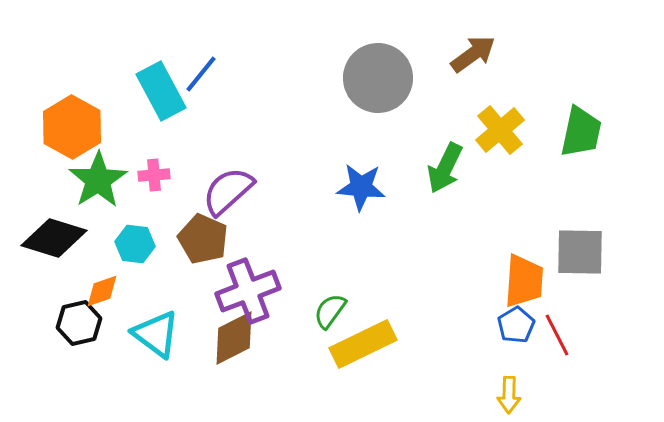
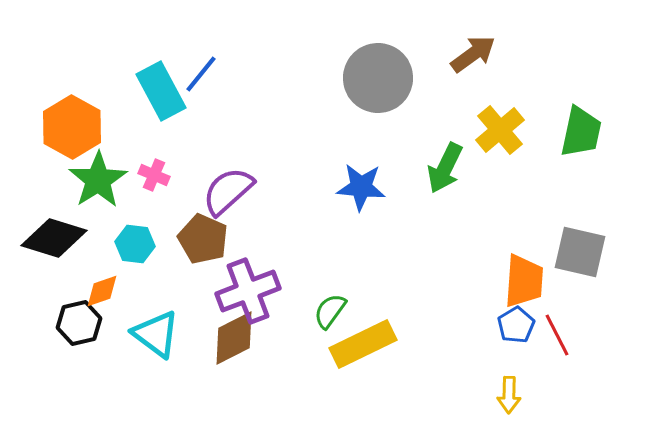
pink cross: rotated 28 degrees clockwise
gray square: rotated 12 degrees clockwise
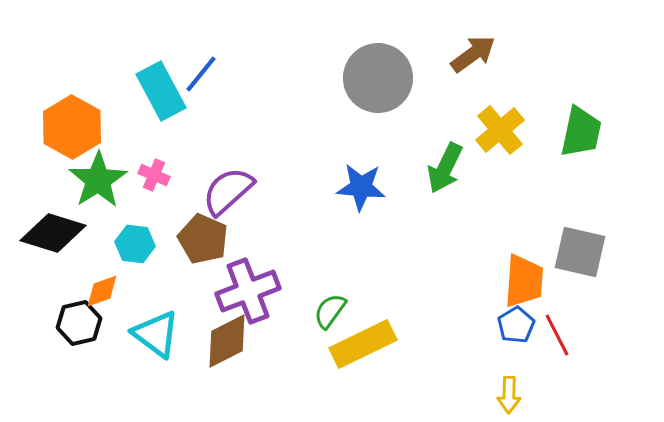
black diamond: moved 1 px left, 5 px up
brown diamond: moved 7 px left, 3 px down
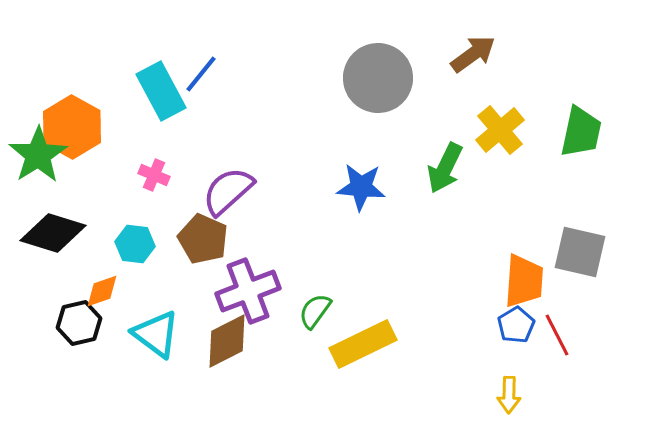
green star: moved 60 px left, 25 px up
green semicircle: moved 15 px left
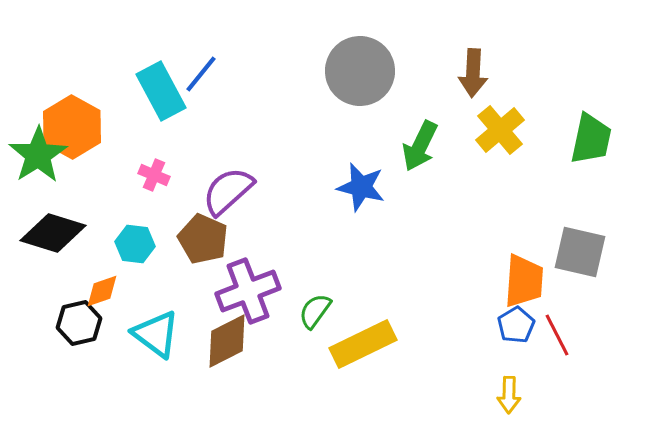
brown arrow: moved 19 px down; rotated 129 degrees clockwise
gray circle: moved 18 px left, 7 px up
green trapezoid: moved 10 px right, 7 px down
green arrow: moved 25 px left, 22 px up
blue star: rotated 9 degrees clockwise
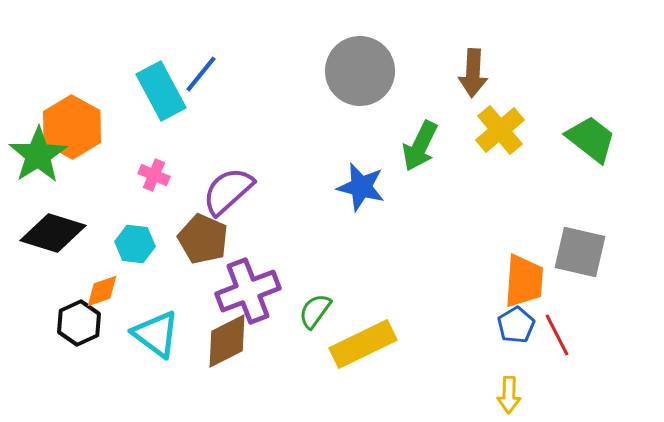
green trapezoid: rotated 64 degrees counterclockwise
black hexagon: rotated 12 degrees counterclockwise
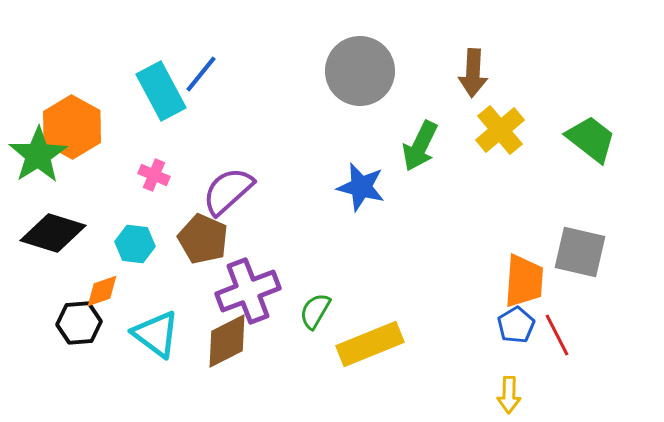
green semicircle: rotated 6 degrees counterclockwise
black hexagon: rotated 21 degrees clockwise
yellow rectangle: moved 7 px right; rotated 4 degrees clockwise
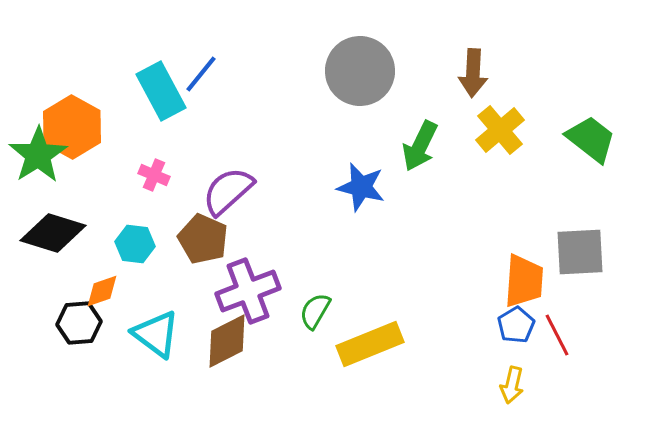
gray square: rotated 16 degrees counterclockwise
yellow arrow: moved 3 px right, 10 px up; rotated 12 degrees clockwise
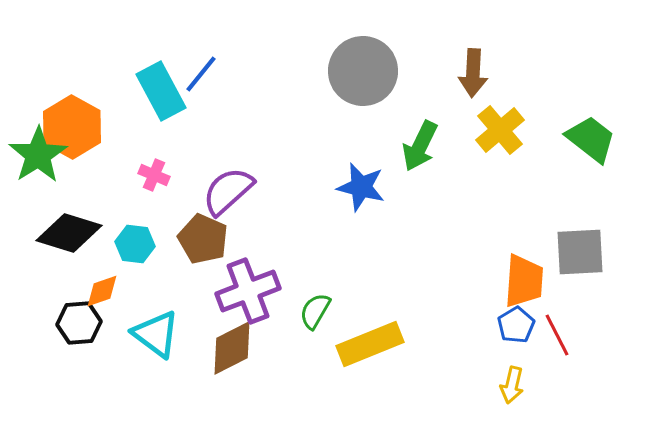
gray circle: moved 3 px right
black diamond: moved 16 px right
brown diamond: moved 5 px right, 7 px down
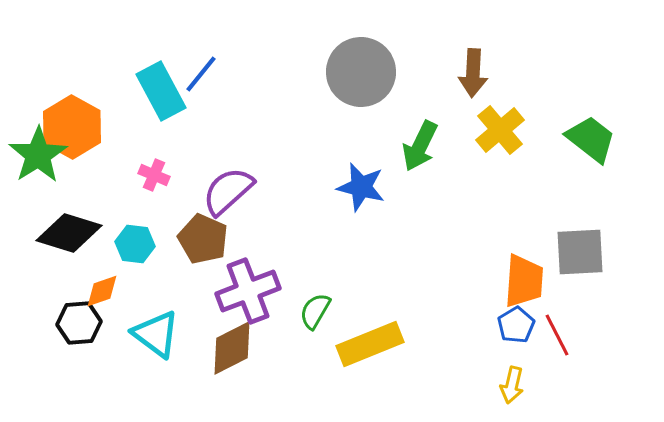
gray circle: moved 2 px left, 1 px down
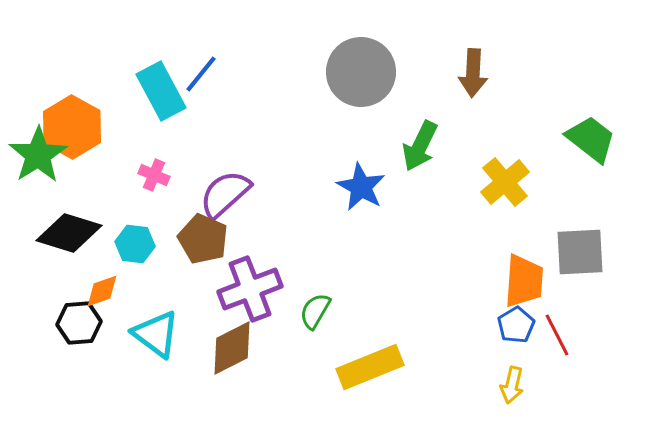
yellow cross: moved 5 px right, 52 px down
blue star: rotated 15 degrees clockwise
purple semicircle: moved 3 px left, 3 px down
purple cross: moved 2 px right, 2 px up
yellow rectangle: moved 23 px down
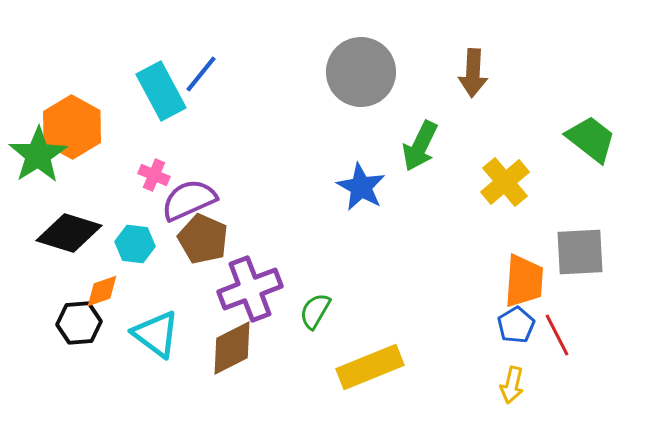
purple semicircle: moved 36 px left, 6 px down; rotated 18 degrees clockwise
